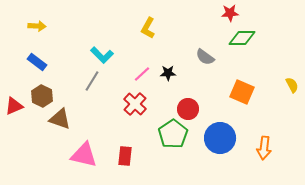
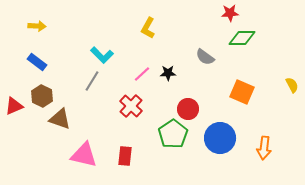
red cross: moved 4 px left, 2 px down
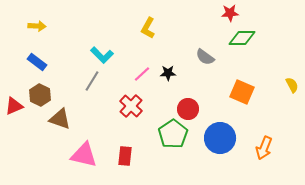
brown hexagon: moved 2 px left, 1 px up
orange arrow: rotated 15 degrees clockwise
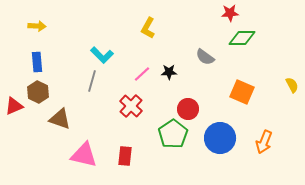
blue rectangle: rotated 48 degrees clockwise
black star: moved 1 px right, 1 px up
gray line: rotated 15 degrees counterclockwise
brown hexagon: moved 2 px left, 3 px up
orange arrow: moved 6 px up
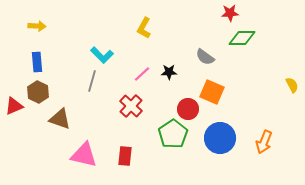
yellow L-shape: moved 4 px left
orange square: moved 30 px left
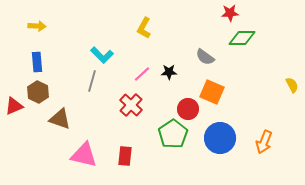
red cross: moved 1 px up
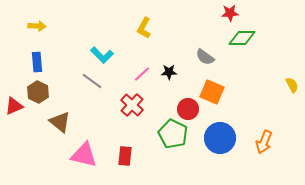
gray line: rotated 70 degrees counterclockwise
red cross: moved 1 px right
brown triangle: moved 3 px down; rotated 20 degrees clockwise
green pentagon: rotated 12 degrees counterclockwise
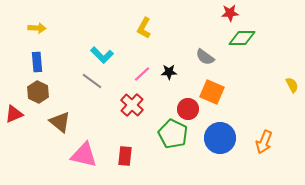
yellow arrow: moved 2 px down
red triangle: moved 8 px down
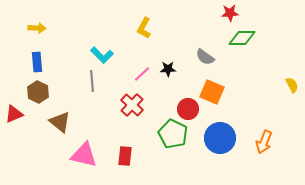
black star: moved 1 px left, 3 px up
gray line: rotated 50 degrees clockwise
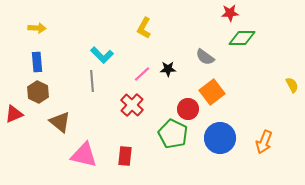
orange square: rotated 30 degrees clockwise
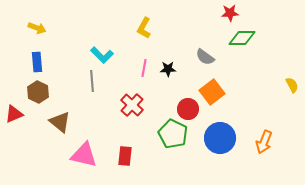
yellow arrow: rotated 18 degrees clockwise
pink line: moved 2 px right, 6 px up; rotated 36 degrees counterclockwise
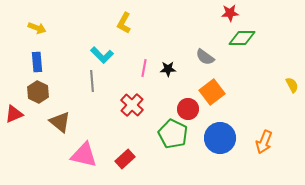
yellow L-shape: moved 20 px left, 5 px up
red rectangle: moved 3 px down; rotated 42 degrees clockwise
